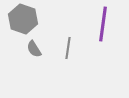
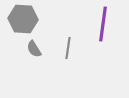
gray hexagon: rotated 16 degrees counterclockwise
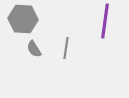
purple line: moved 2 px right, 3 px up
gray line: moved 2 px left
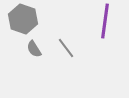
gray hexagon: rotated 16 degrees clockwise
gray line: rotated 45 degrees counterclockwise
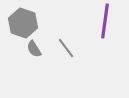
gray hexagon: moved 4 px down
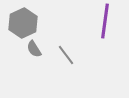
gray hexagon: rotated 16 degrees clockwise
gray line: moved 7 px down
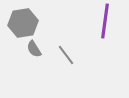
gray hexagon: rotated 16 degrees clockwise
